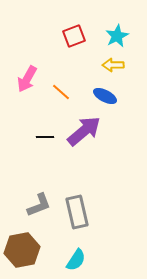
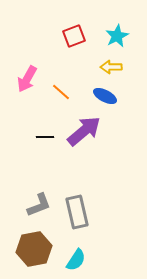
yellow arrow: moved 2 px left, 2 px down
brown hexagon: moved 12 px right, 1 px up
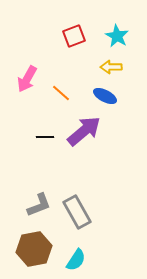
cyan star: rotated 15 degrees counterclockwise
orange line: moved 1 px down
gray rectangle: rotated 16 degrees counterclockwise
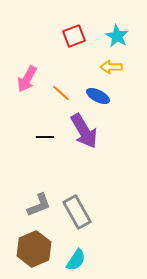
blue ellipse: moved 7 px left
purple arrow: rotated 99 degrees clockwise
brown hexagon: rotated 12 degrees counterclockwise
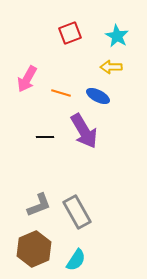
red square: moved 4 px left, 3 px up
orange line: rotated 24 degrees counterclockwise
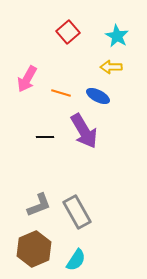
red square: moved 2 px left, 1 px up; rotated 20 degrees counterclockwise
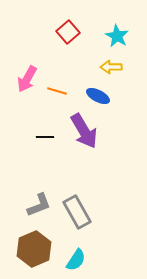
orange line: moved 4 px left, 2 px up
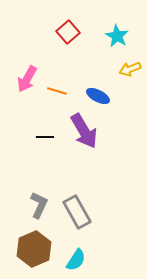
yellow arrow: moved 19 px right, 2 px down; rotated 20 degrees counterclockwise
gray L-shape: rotated 44 degrees counterclockwise
